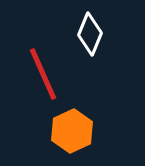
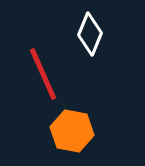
orange hexagon: rotated 24 degrees counterclockwise
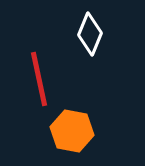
red line: moved 4 px left, 5 px down; rotated 12 degrees clockwise
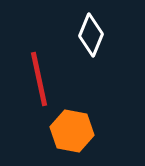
white diamond: moved 1 px right, 1 px down
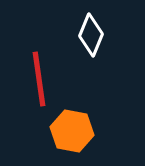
red line: rotated 4 degrees clockwise
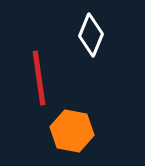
red line: moved 1 px up
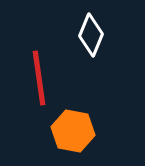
orange hexagon: moved 1 px right
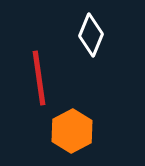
orange hexagon: moved 1 px left; rotated 21 degrees clockwise
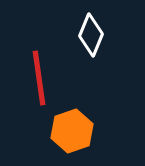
orange hexagon: rotated 9 degrees clockwise
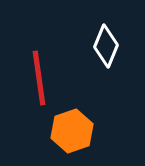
white diamond: moved 15 px right, 11 px down
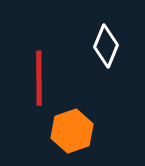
red line: rotated 8 degrees clockwise
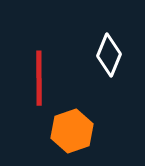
white diamond: moved 3 px right, 9 px down
